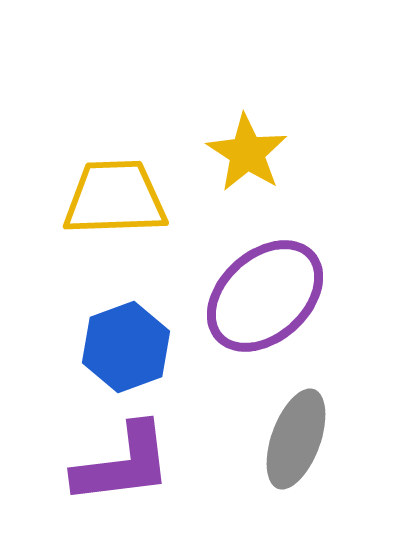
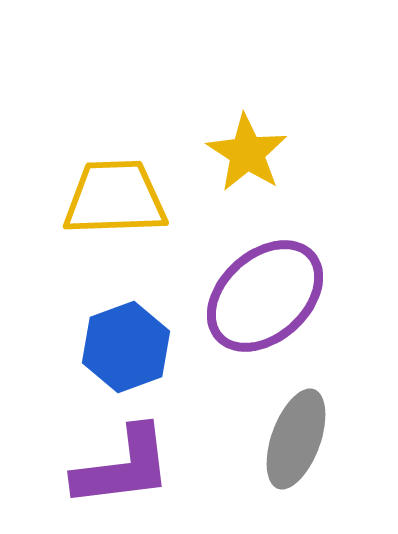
purple L-shape: moved 3 px down
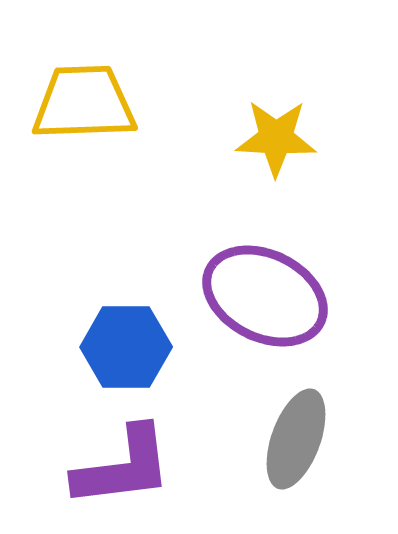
yellow star: moved 29 px right, 15 px up; rotated 30 degrees counterclockwise
yellow trapezoid: moved 31 px left, 95 px up
purple ellipse: rotated 68 degrees clockwise
blue hexagon: rotated 20 degrees clockwise
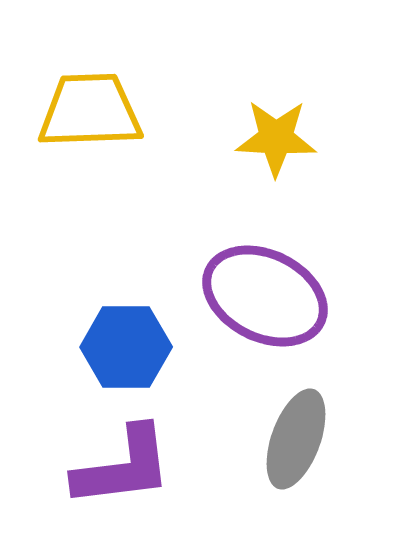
yellow trapezoid: moved 6 px right, 8 px down
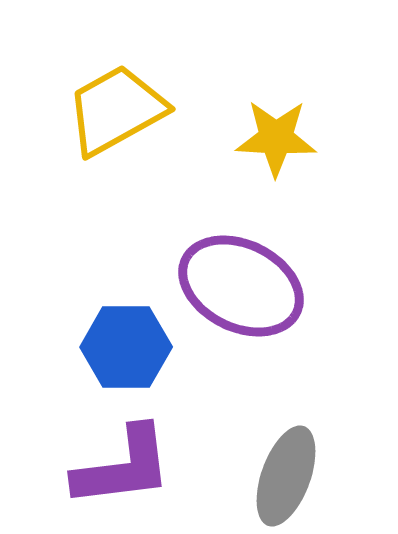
yellow trapezoid: moved 26 px right, 1 px up; rotated 27 degrees counterclockwise
purple ellipse: moved 24 px left, 10 px up
gray ellipse: moved 10 px left, 37 px down
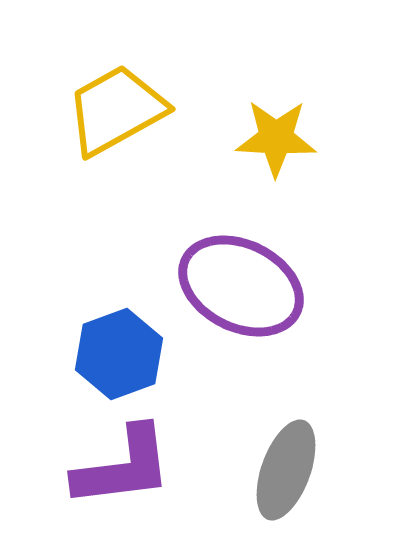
blue hexagon: moved 7 px left, 7 px down; rotated 20 degrees counterclockwise
gray ellipse: moved 6 px up
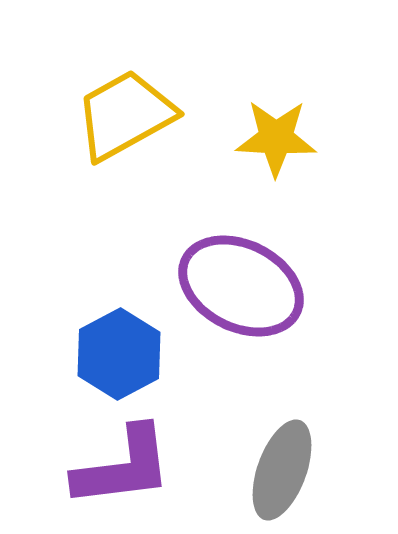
yellow trapezoid: moved 9 px right, 5 px down
blue hexagon: rotated 8 degrees counterclockwise
gray ellipse: moved 4 px left
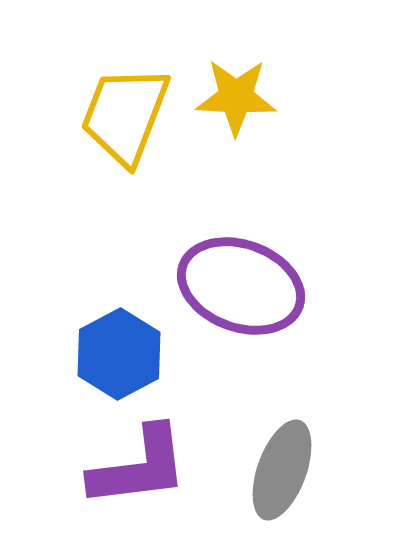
yellow trapezoid: rotated 40 degrees counterclockwise
yellow star: moved 40 px left, 41 px up
purple ellipse: rotated 6 degrees counterclockwise
purple L-shape: moved 16 px right
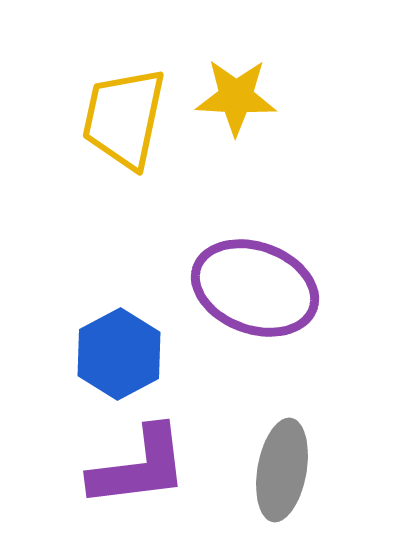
yellow trapezoid: moved 1 px left, 3 px down; rotated 9 degrees counterclockwise
purple ellipse: moved 14 px right, 2 px down
gray ellipse: rotated 10 degrees counterclockwise
